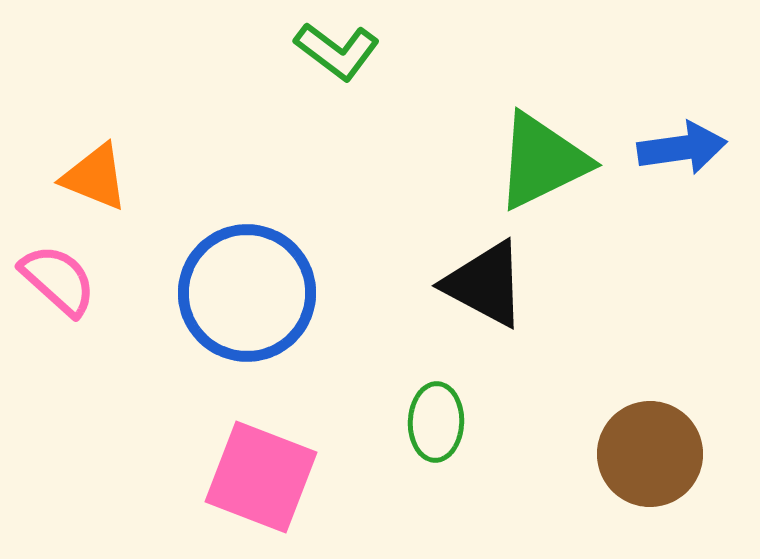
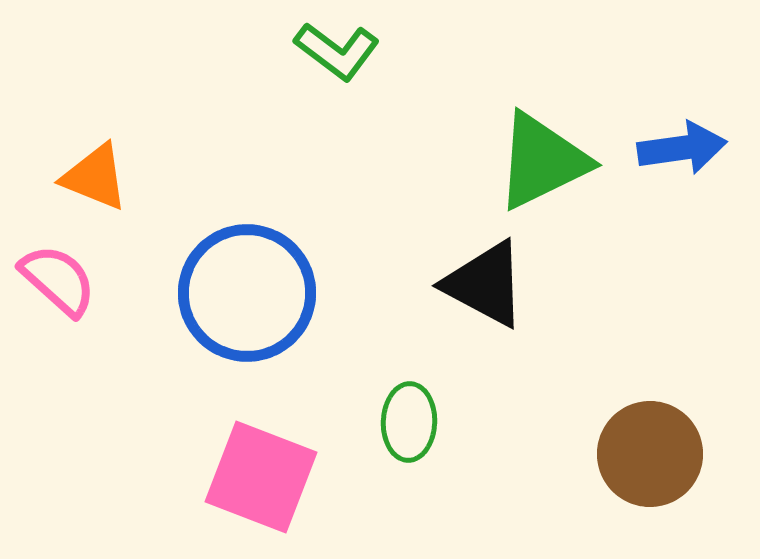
green ellipse: moved 27 px left
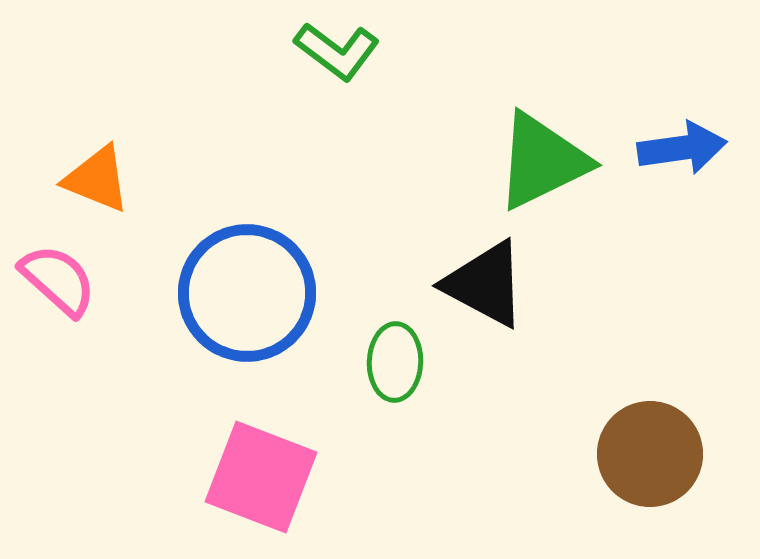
orange triangle: moved 2 px right, 2 px down
green ellipse: moved 14 px left, 60 px up
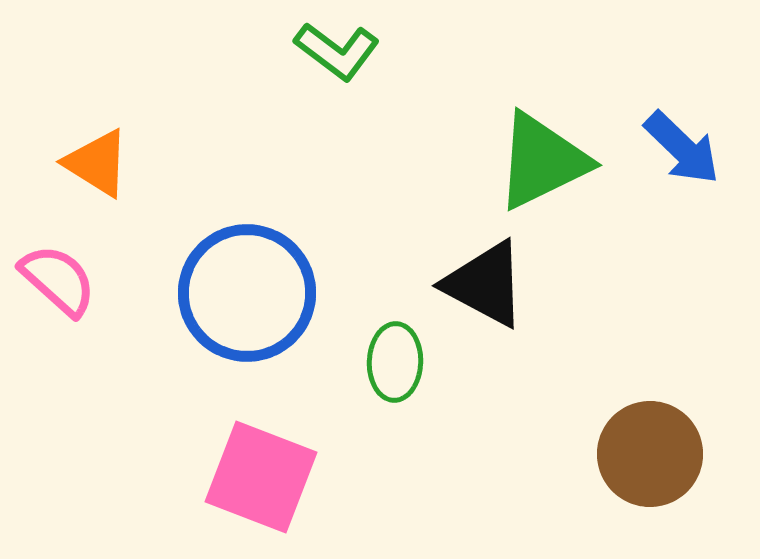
blue arrow: rotated 52 degrees clockwise
orange triangle: moved 16 px up; rotated 10 degrees clockwise
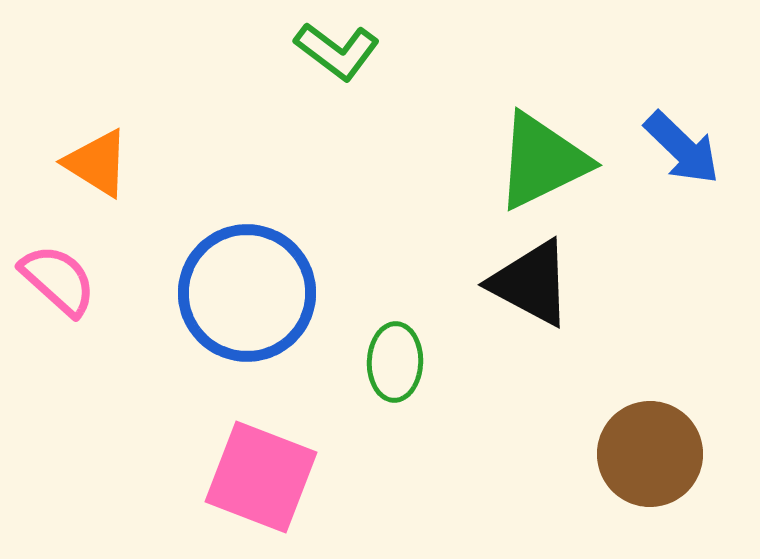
black triangle: moved 46 px right, 1 px up
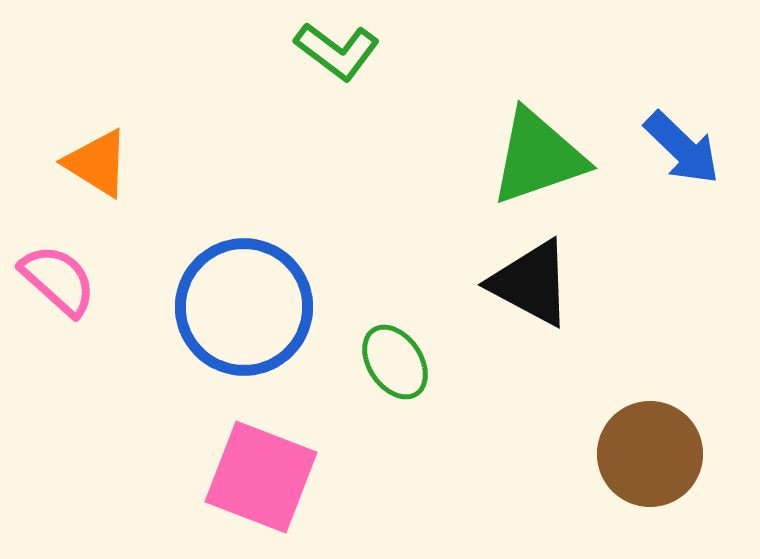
green triangle: moved 4 px left, 4 px up; rotated 7 degrees clockwise
blue circle: moved 3 px left, 14 px down
green ellipse: rotated 36 degrees counterclockwise
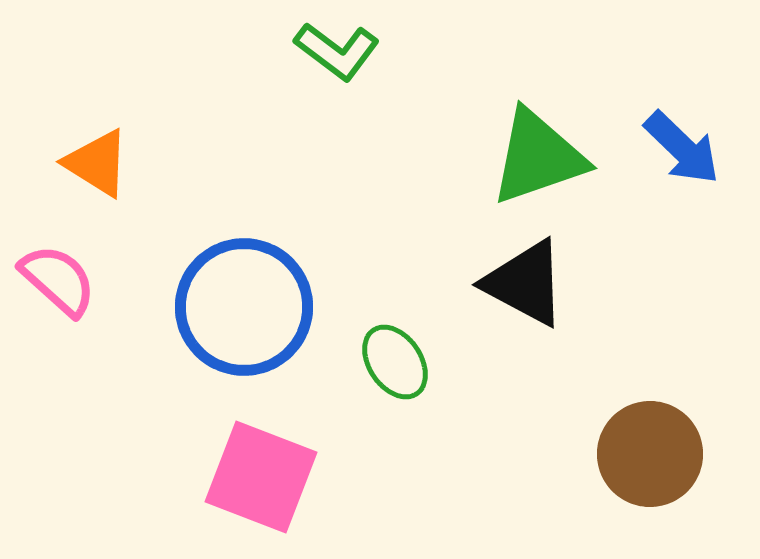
black triangle: moved 6 px left
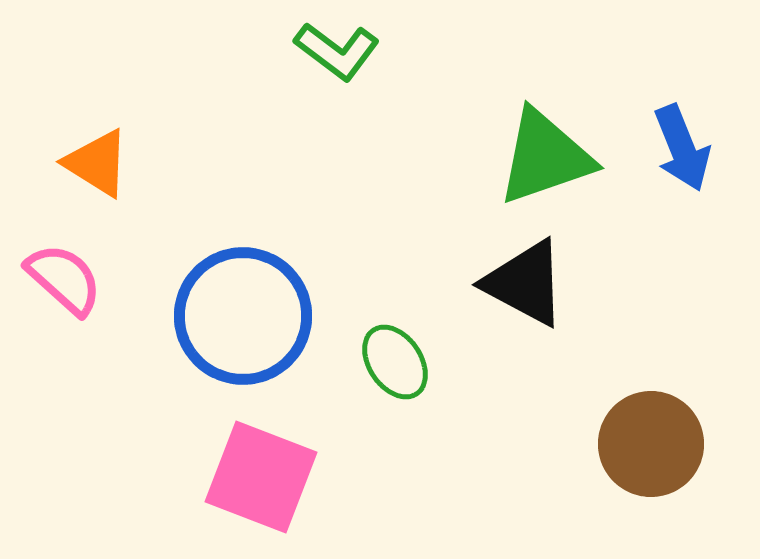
blue arrow: rotated 24 degrees clockwise
green triangle: moved 7 px right
pink semicircle: moved 6 px right, 1 px up
blue circle: moved 1 px left, 9 px down
brown circle: moved 1 px right, 10 px up
